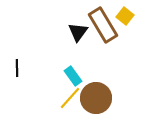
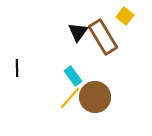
brown rectangle: moved 12 px down
brown circle: moved 1 px left, 1 px up
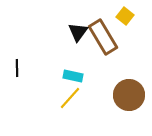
cyan rectangle: rotated 42 degrees counterclockwise
brown circle: moved 34 px right, 2 px up
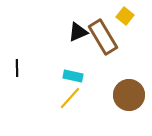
black triangle: rotated 30 degrees clockwise
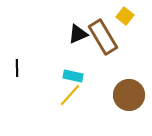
black triangle: moved 2 px down
yellow line: moved 3 px up
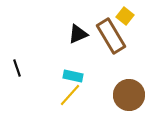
brown rectangle: moved 8 px right, 1 px up
black line: rotated 18 degrees counterclockwise
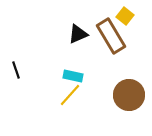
black line: moved 1 px left, 2 px down
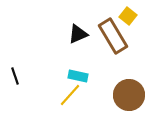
yellow square: moved 3 px right
brown rectangle: moved 2 px right
black line: moved 1 px left, 6 px down
cyan rectangle: moved 5 px right
